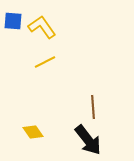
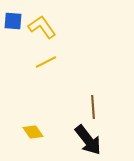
yellow line: moved 1 px right
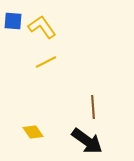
black arrow: moved 1 px left, 1 px down; rotated 16 degrees counterclockwise
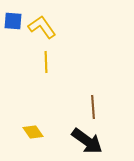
yellow line: rotated 65 degrees counterclockwise
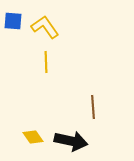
yellow L-shape: moved 3 px right
yellow diamond: moved 5 px down
black arrow: moved 16 px left; rotated 24 degrees counterclockwise
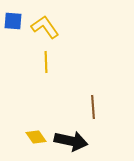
yellow diamond: moved 3 px right
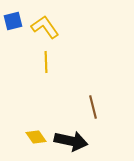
blue square: rotated 18 degrees counterclockwise
brown line: rotated 10 degrees counterclockwise
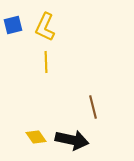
blue square: moved 4 px down
yellow L-shape: rotated 120 degrees counterclockwise
black arrow: moved 1 px right, 1 px up
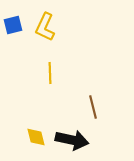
yellow line: moved 4 px right, 11 px down
yellow diamond: rotated 20 degrees clockwise
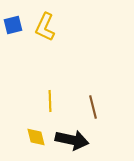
yellow line: moved 28 px down
